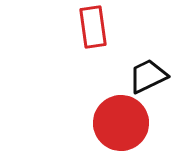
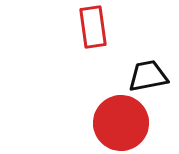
black trapezoid: rotated 15 degrees clockwise
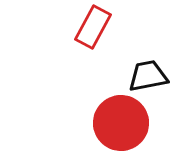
red rectangle: rotated 36 degrees clockwise
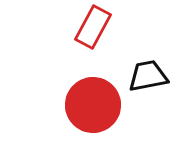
red circle: moved 28 px left, 18 px up
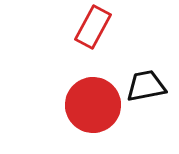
black trapezoid: moved 2 px left, 10 px down
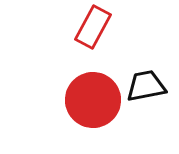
red circle: moved 5 px up
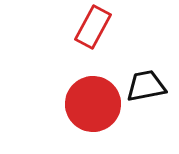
red circle: moved 4 px down
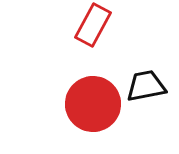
red rectangle: moved 2 px up
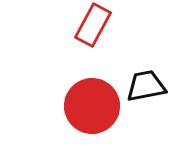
red circle: moved 1 px left, 2 px down
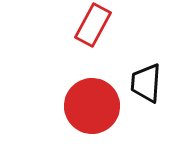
black trapezoid: moved 3 px up; rotated 75 degrees counterclockwise
